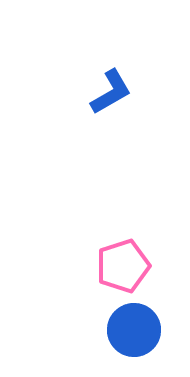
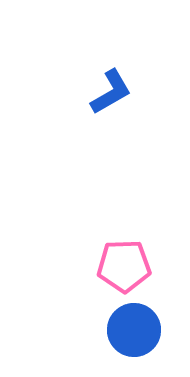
pink pentagon: moved 1 px right; rotated 16 degrees clockwise
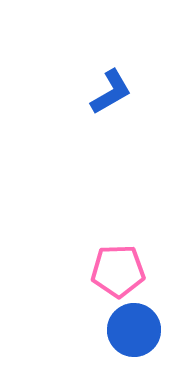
pink pentagon: moved 6 px left, 5 px down
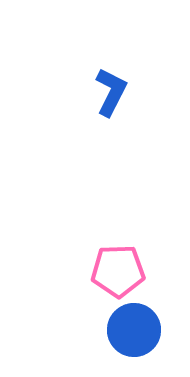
blue L-shape: rotated 33 degrees counterclockwise
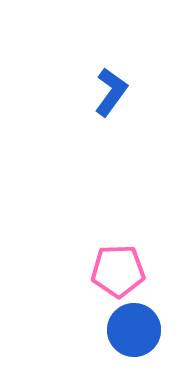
blue L-shape: rotated 9 degrees clockwise
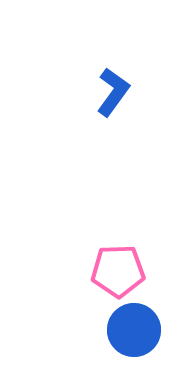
blue L-shape: moved 2 px right
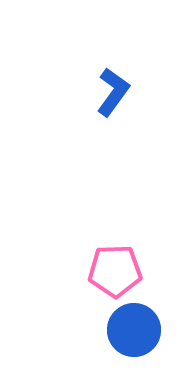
pink pentagon: moved 3 px left
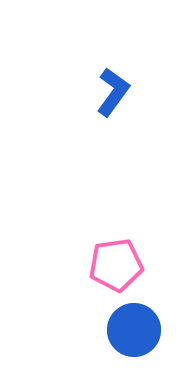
pink pentagon: moved 1 px right, 6 px up; rotated 6 degrees counterclockwise
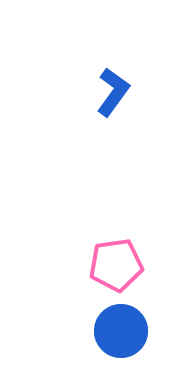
blue circle: moved 13 px left, 1 px down
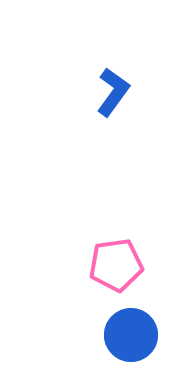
blue circle: moved 10 px right, 4 px down
